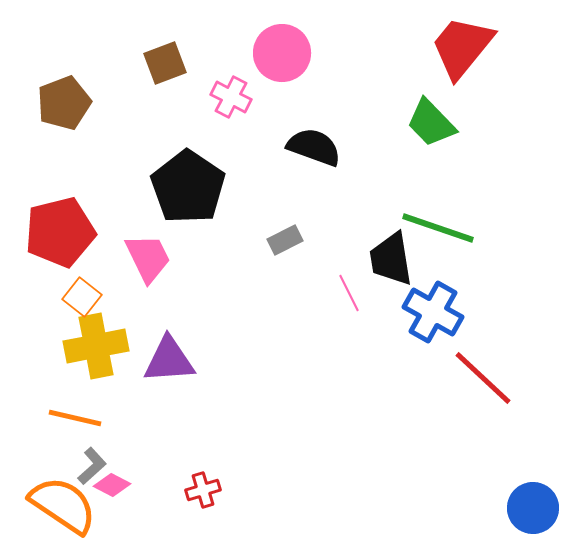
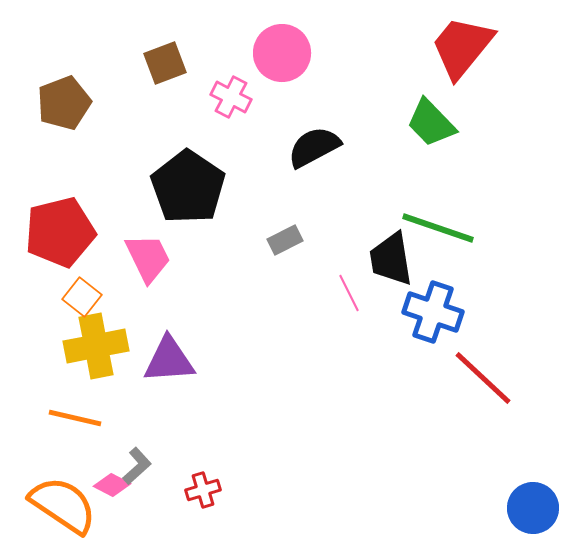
black semicircle: rotated 48 degrees counterclockwise
blue cross: rotated 10 degrees counterclockwise
gray L-shape: moved 45 px right
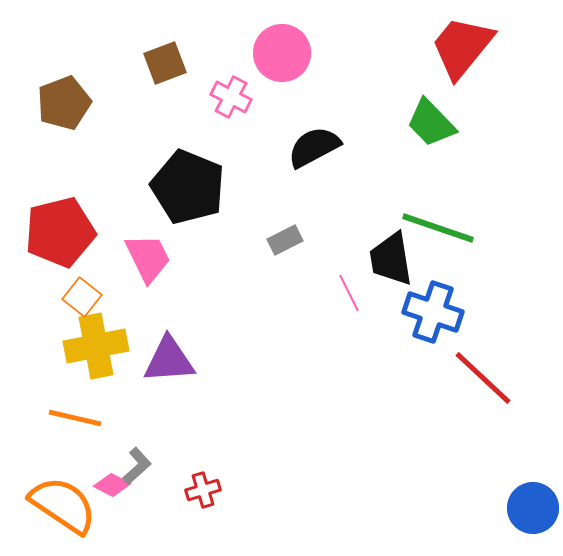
black pentagon: rotated 12 degrees counterclockwise
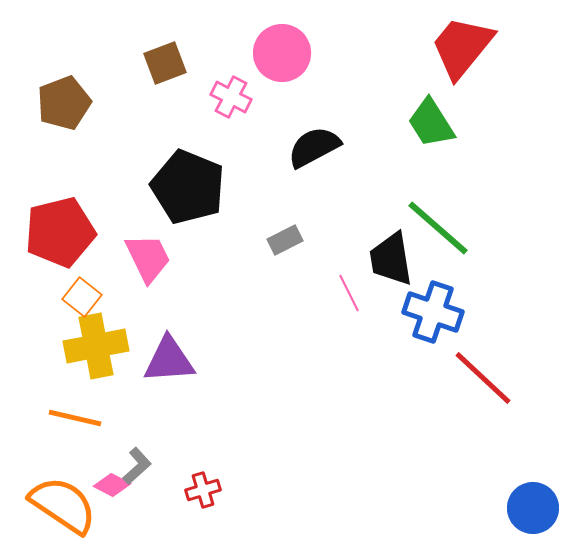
green trapezoid: rotated 12 degrees clockwise
green line: rotated 22 degrees clockwise
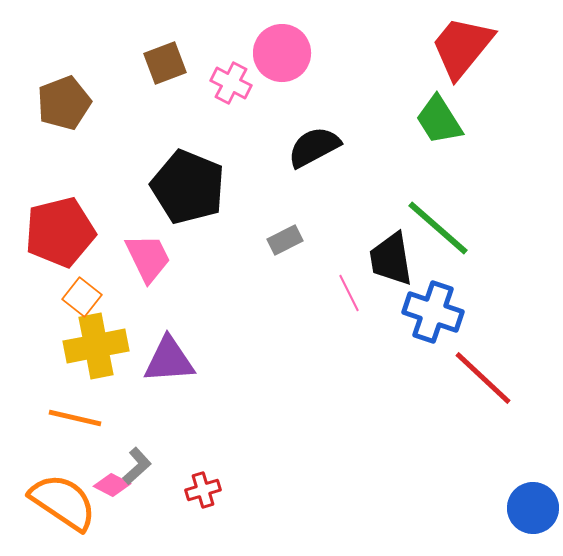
pink cross: moved 14 px up
green trapezoid: moved 8 px right, 3 px up
orange semicircle: moved 3 px up
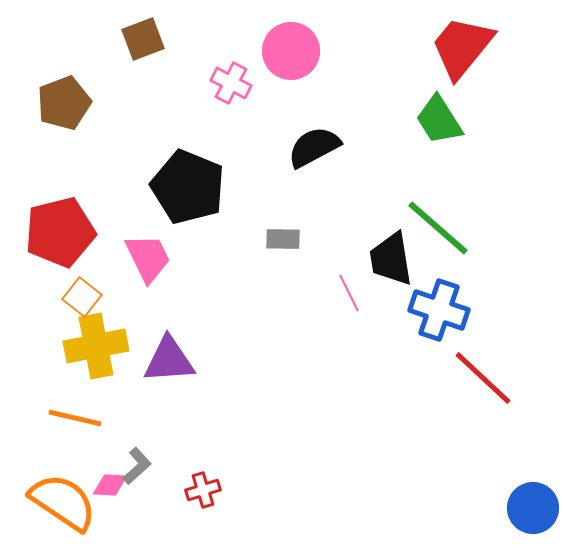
pink circle: moved 9 px right, 2 px up
brown square: moved 22 px left, 24 px up
gray rectangle: moved 2 px left, 1 px up; rotated 28 degrees clockwise
blue cross: moved 6 px right, 2 px up
pink diamond: moved 2 px left; rotated 24 degrees counterclockwise
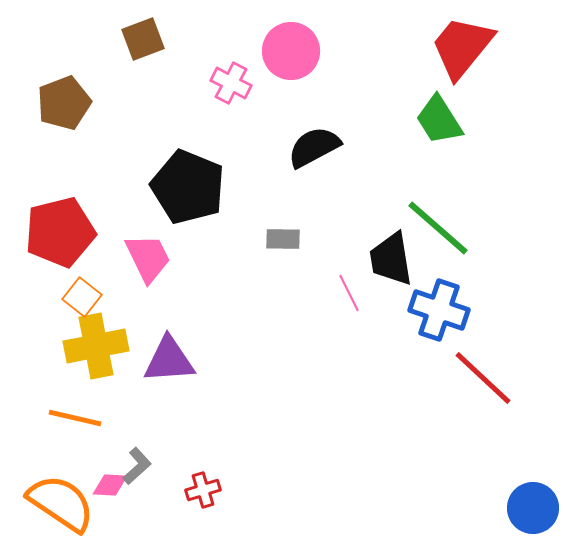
orange semicircle: moved 2 px left, 1 px down
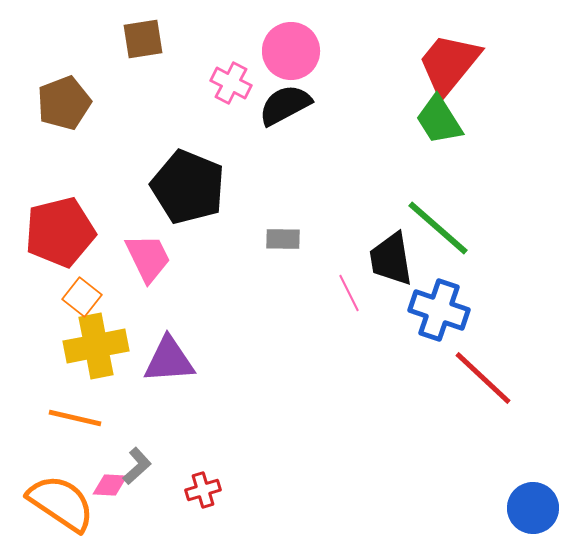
brown square: rotated 12 degrees clockwise
red trapezoid: moved 13 px left, 17 px down
black semicircle: moved 29 px left, 42 px up
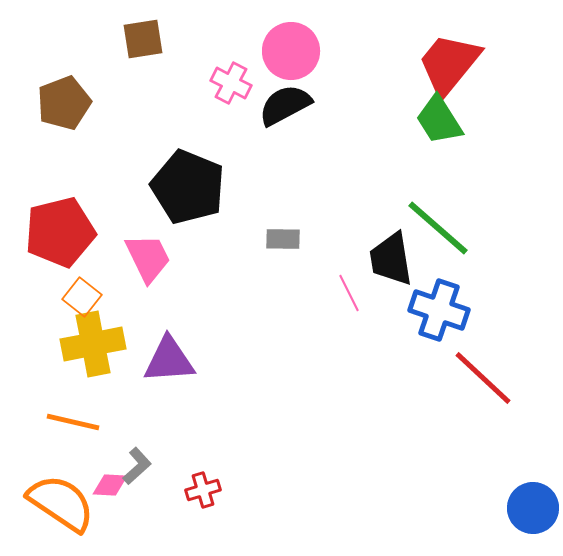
yellow cross: moved 3 px left, 2 px up
orange line: moved 2 px left, 4 px down
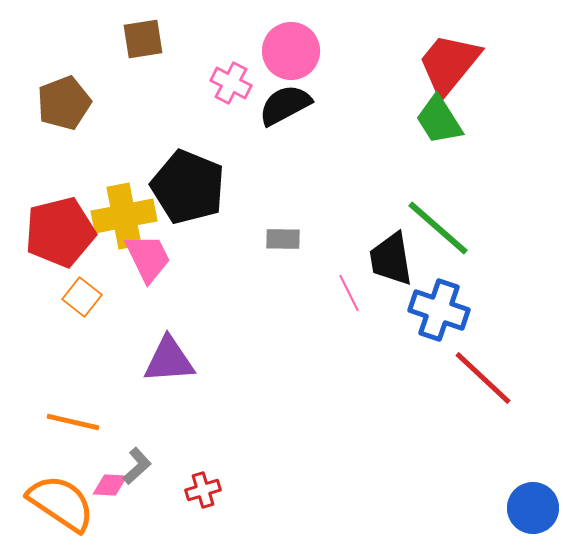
yellow cross: moved 31 px right, 128 px up
